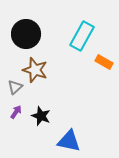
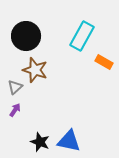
black circle: moved 2 px down
purple arrow: moved 1 px left, 2 px up
black star: moved 1 px left, 26 px down
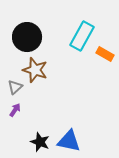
black circle: moved 1 px right, 1 px down
orange rectangle: moved 1 px right, 8 px up
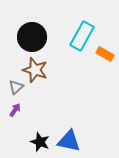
black circle: moved 5 px right
gray triangle: moved 1 px right
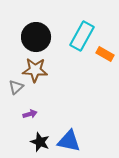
black circle: moved 4 px right
brown star: rotated 15 degrees counterclockwise
purple arrow: moved 15 px right, 4 px down; rotated 40 degrees clockwise
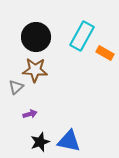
orange rectangle: moved 1 px up
black star: rotated 30 degrees clockwise
